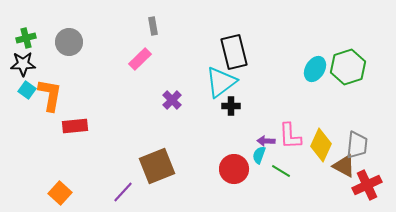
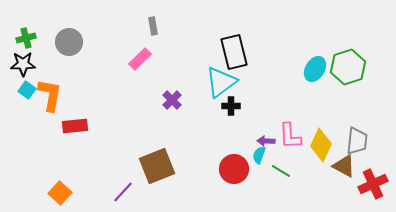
gray trapezoid: moved 4 px up
red cross: moved 6 px right, 1 px up
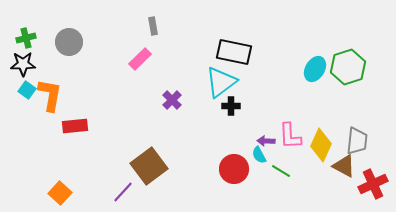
black rectangle: rotated 64 degrees counterclockwise
cyan semicircle: rotated 48 degrees counterclockwise
brown square: moved 8 px left; rotated 15 degrees counterclockwise
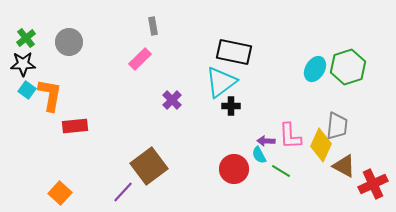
green cross: rotated 24 degrees counterclockwise
gray trapezoid: moved 20 px left, 15 px up
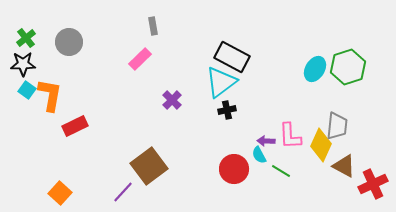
black rectangle: moved 2 px left, 5 px down; rotated 16 degrees clockwise
black cross: moved 4 px left, 4 px down; rotated 12 degrees counterclockwise
red rectangle: rotated 20 degrees counterclockwise
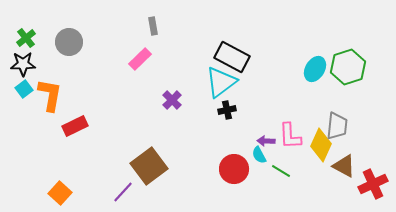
cyan square: moved 3 px left, 1 px up; rotated 18 degrees clockwise
